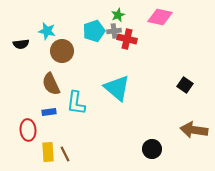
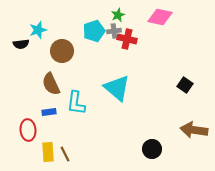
cyan star: moved 9 px left, 1 px up; rotated 30 degrees counterclockwise
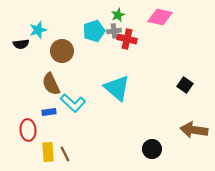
cyan L-shape: moved 3 px left; rotated 55 degrees counterclockwise
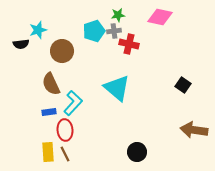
green star: rotated 16 degrees clockwise
red cross: moved 2 px right, 5 px down
black square: moved 2 px left
cyan L-shape: rotated 90 degrees counterclockwise
red ellipse: moved 37 px right
black circle: moved 15 px left, 3 px down
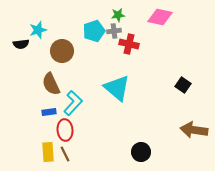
black circle: moved 4 px right
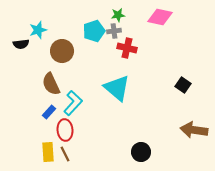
red cross: moved 2 px left, 4 px down
blue rectangle: rotated 40 degrees counterclockwise
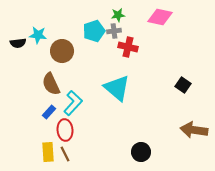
cyan star: moved 5 px down; rotated 24 degrees clockwise
black semicircle: moved 3 px left, 1 px up
red cross: moved 1 px right, 1 px up
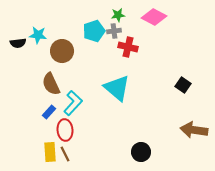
pink diamond: moved 6 px left; rotated 15 degrees clockwise
yellow rectangle: moved 2 px right
